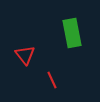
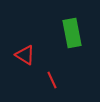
red triangle: rotated 20 degrees counterclockwise
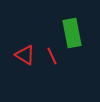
red line: moved 24 px up
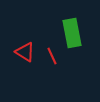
red triangle: moved 3 px up
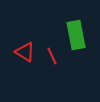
green rectangle: moved 4 px right, 2 px down
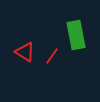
red line: rotated 60 degrees clockwise
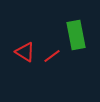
red line: rotated 18 degrees clockwise
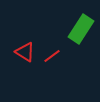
green rectangle: moved 5 px right, 6 px up; rotated 44 degrees clockwise
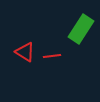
red line: rotated 30 degrees clockwise
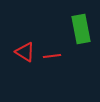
green rectangle: rotated 44 degrees counterclockwise
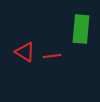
green rectangle: rotated 16 degrees clockwise
